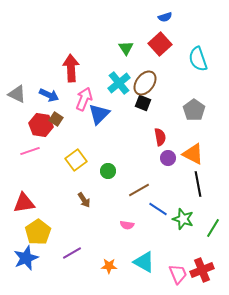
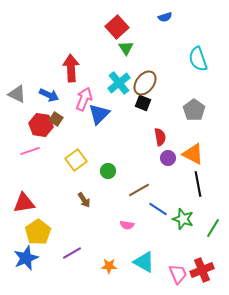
red square: moved 43 px left, 17 px up
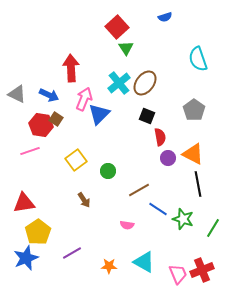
black square: moved 4 px right, 13 px down
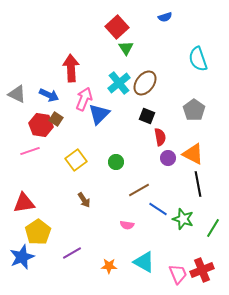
green circle: moved 8 px right, 9 px up
blue star: moved 4 px left, 1 px up
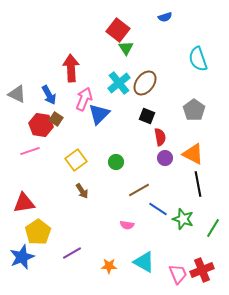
red square: moved 1 px right, 3 px down; rotated 10 degrees counterclockwise
blue arrow: rotated 36 degrees clockwise
purple circle: moved 3 px left
brown arrow: moved 2 px left, 9 px up
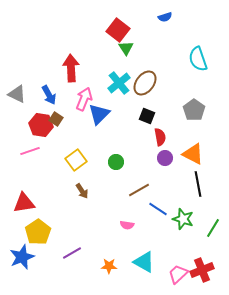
pink trapezoid: rotated 110 degrees counterclockwise
